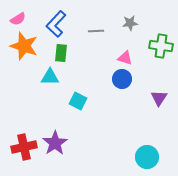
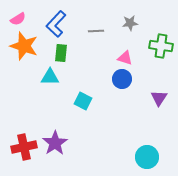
cyan square: moved 5 px right
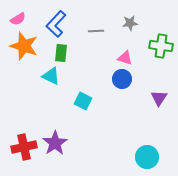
cyan triangle: moved 1 px right, 1 px up; rotated 24 degrees clockwise
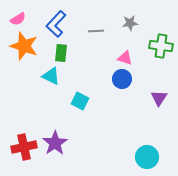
cyan square: moved 3 px left
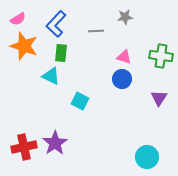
gray star: moved 5 px left, 6 px up
green cross: moved 10 px down
pink triangle: moved 1 px left, 1 px up
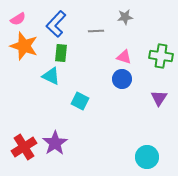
red cross: rotated 20 degrees counterclockwise
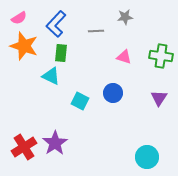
pink semicircle: moved 1 px right, 1 px up
blue circle: moved 9 px left, 14 px down
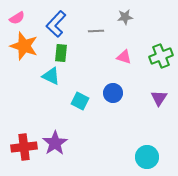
pink semicircle: moved 2 px left
green cross: rotated 30 degrees counterclockwise
red cross: rotated 25 degrees clockwise
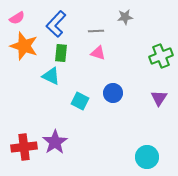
pink triangle: moved 26 px left, 4 px up
purple star: moved 1 px up
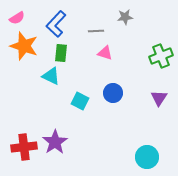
pink triangle: moved 7 px right
